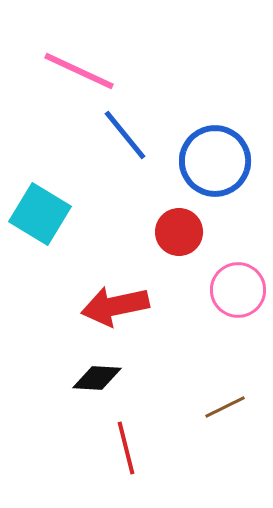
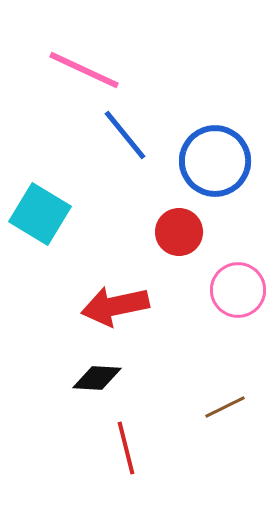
pink line: moved 5 px right, 1 px up
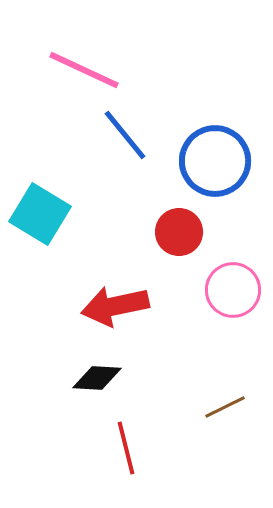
pink circle: moved 5 px left
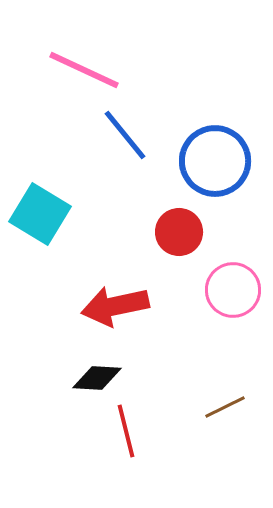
red line: moved 17 px up
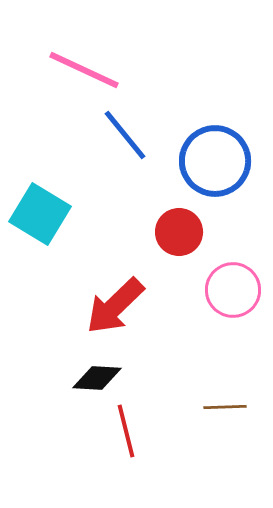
red arrow: rotated 32 degrees counterclockwise
brown line: rotated 24 degrees clockwise
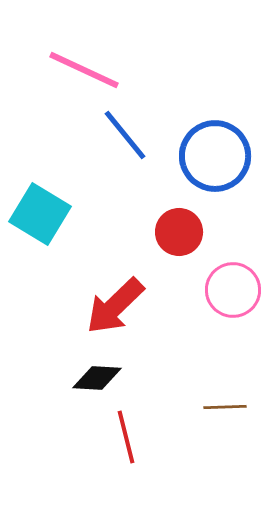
blue circle: moved 5 px up
red line: moved 6 px down
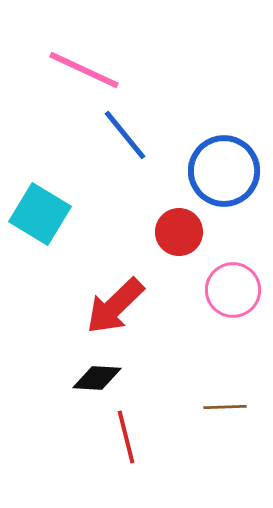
blue circle: moved 9 px right, 15 px down
